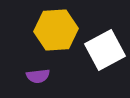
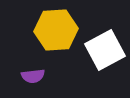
purple semicircle: moved 5 px left
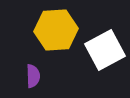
purple semicircle: rotated 85 degrees counterclockwise
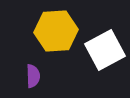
yellow hexagon: moved 1 px down
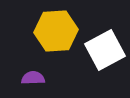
purple semicircle: moved 2 px down; rotated 90 degrees counterclockwise
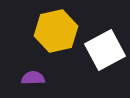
yellow hexagon: rotated 9 degrees counterclockwise
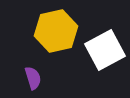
purple semicircle: rotated 75 degrees clockwise
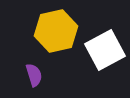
purple semicircle: moved 1 px right, 3 px up
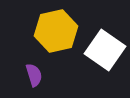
white square: rotated 27 degrees counterclockwise
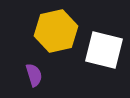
white square: moved 1 px left; rotated 21 degrees counterclockwise
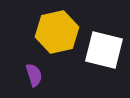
yellow hexagon: moved 1 px right, 1 px down
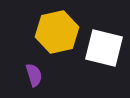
white square: moved 2 px up
